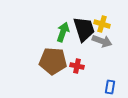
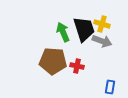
green arrow: rotated 42 degrees counterclockwise
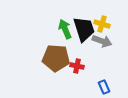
green arrow: moved 2 px right, 3 px up
brown pentagon: moved 3 px right, 3 px up
blue rectangle: moved 6 px left; rotated 32 degrees counterclockwise
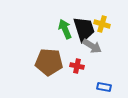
gray arrow: moved 10 px left, 5 px down; rotated 12 degrees clockwise
brown pentagon: moved 7 px left, 4 px down
blue rectangle: rotated 56 degrees counterclockwise
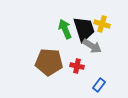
blue rectangle: moved 5 px left, 2 px up; rotated 64 degrees counterclockwise
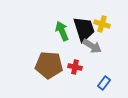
green arrow: moved 3 px left, 2 px down
brown pentagon: moved 3 px down
red cross: moved 2 px left, 1 px down
blue rectangle: moved 5 px right, 2 px up
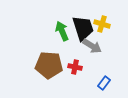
black trapezoid: moved 1 px left, 1 px up
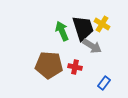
yellow cross: rotated 14 degrees clockwise
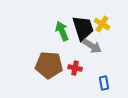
red cross: moved 1 px down
blue rectangle: rotated 48 degrees counterclockwise
